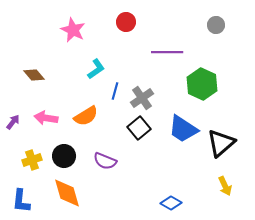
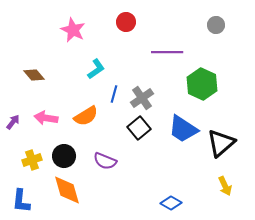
blue line: moved 1 px left, 3 px down
orange diamond: moved 3 px up
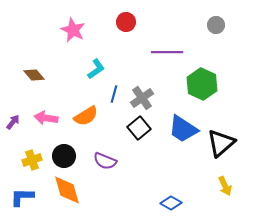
blue L-shape: moved 1 px right, 4 px up; rotated 85 degrees clockwise
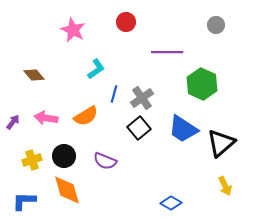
blue L-shape: moved 2 px right, 4 px down
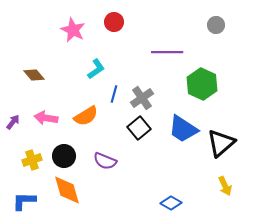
red circle: moved 12 px left
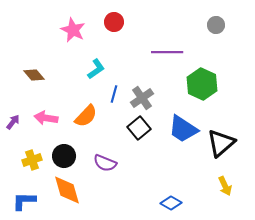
orange semicircle: rotated 15 degrees counterclockwise
purple semicircle: moved 2 px down
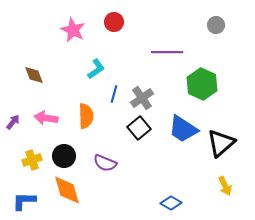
brown diamond: rotated 20 degrees clockwise
orange semicircle: rotated 45 degrees counterclockwise
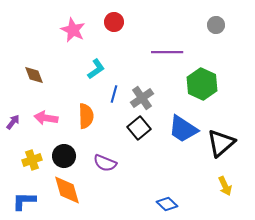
blue diamond: moved 4 px left, 1 px down; rotated 15 degrees clockwise
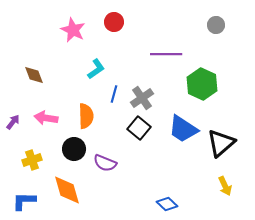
purple line: moved 1 px left, 2 px down
black square: rotated 10 degrees counterclockwise
black circle: moved 10 px right, 7 px up
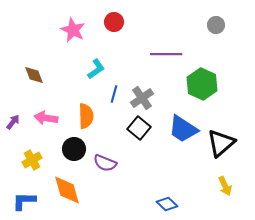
yellow cross: rotated 12 degrees counterclockwise
